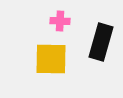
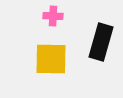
pink cross: moved 7 px left, 5 px up
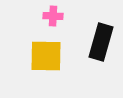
yellow square: moved 5 px left, 3 px up
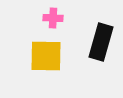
pink cross: moved 2 px down
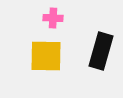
black rectangle: moved 9 px down
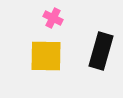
pink cross: rotated 24 degrees clockwise
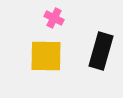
pink cross: moved 1 px right
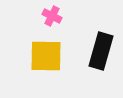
pink cross: moved 2 px left, 2 px up
